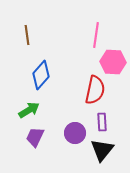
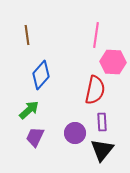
green arrow: rotated 10 degrees counterclockwise
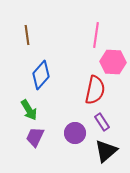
green arrow: rotated 100 degrees clockwise
purple rectangle: rotated 30 degrees counterclockwise
black triangle: moved 4 px right, 1 px down; rotated 10 degrees clockwise
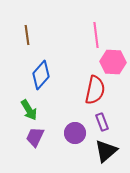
pink line: rotated 15 degrees counterclockwise
purple rectangle: rotated 12 degrees clockwise
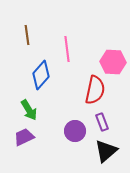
pink line: moved 29 px left, 14 px down
purple circle: moved 2 px up
purple trapezoid: moved 11 px left; rotated 40 degrees clockwise
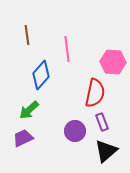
red semicircle: moved 3 px down
green arrow: rotated 80 degrees clockwise
purple trapezoid: moved 1 px left, 1 px down
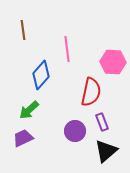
brown line: moved 4 px left, 5 px up
red semicircle: moved 4 px left, 1 px up
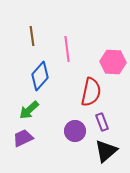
brown line: moved 9 px right, 6 px down
blue diamond: moved 1 px left, 1 px down
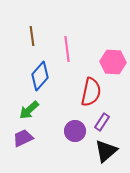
purple rectangle: rotated 54 degrees clockwise
